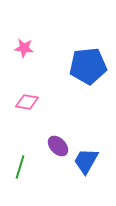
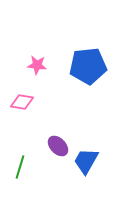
pink star: moved 13 px right, 17 px down
pink diamond: moved 5 px left
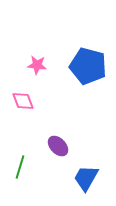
blue pentagon: rotated 21 degrees clockwise
pink diamond: moved 1 px right, 1 px up; rotated 60 degrees clockwise
blue trapezoid: moved 17 px down
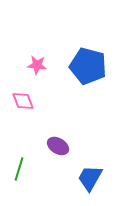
purple ellipse: rotated 15 degrees counterclockwise
green line: moved 1 px left, 2 px down
blue trapezoid: moved 4 px right
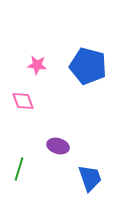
purple ellipse: rotated 15 degrees counterclockwise
blue trapezoid: rotated 132 degrees clockwise
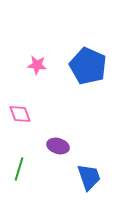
blue pentagon: rotated 9 degrees clockwise
pink diamond: moved 3 px left, 13 px down
blue trapezoid: moved 1 px left, 1 px up
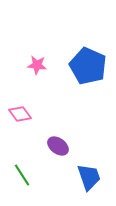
pink diamond: rotated 15 degrees counterclockwise
purple ellipse: rotated 20 degrees clockwise
green line: moved 3 px right, 6 px down; rotated 50 degrees counterclockwise
